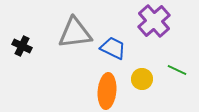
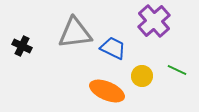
yellow circle: moved 3 px up
orange ellipse: rotated 72 degrees counterclockwise
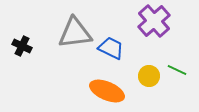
blue trapezoid: moved 2 px left
yellow circle: moved 7 px right
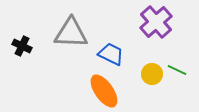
purple cross: moved 2 px right, 1 px down
gray triangle: moved 4 px left; rotated 9 degrees clockwise
blue trapezoid: moved 6 px down
yellow circle: moved 3 px right, 2 px up
orange ellipse: moved 3 px left; rotated 32 degrees clockwise
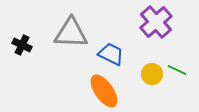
black cross: moved 1 px up
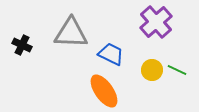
yellow circle: moved 4 px up
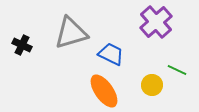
gray triangle: rotated 18 degrees counterclockwise
yellow circle: moved 15 px down
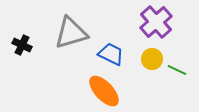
yellow circle: moved 26 px up
orange ellipse: rotated 8 degrees counterclockwise
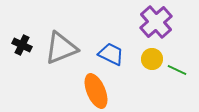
gray triangle: moved 10 px left, 15 px down; rotated 6 degrees counterclockwise
orange ellipse: moved 8 px left; rotated 20 degrees clockwise
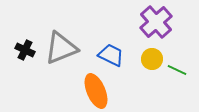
black cross: moved 3 px right, 5 px down
blue trapezoid: moved 1 px down
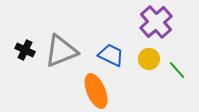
gray triangle: moved 3 px down
yellow circle: moved 3 px left
green line: rotated 24 degrees clockwise
